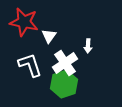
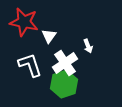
white arrow: rotated 24 degrees counterclockwise
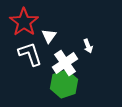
red star: rotated 24 degrees clockwise
white L-shape: moved 11 px up
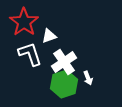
white triangle: rotated 35 degrees clockwise
white arrow: moved 32 px down
white cross: moved 1 px left, 1 px up
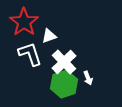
white cross: rotated 10 degrees counterclockwise
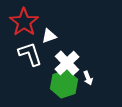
white cross: moved 3 px right, 1 px down
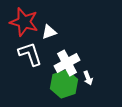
red star: rotated 20 degrees counterclockwise
white triangle: moved 4 px up
white cross: rotated 15 degrees clockwise
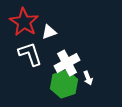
red star: rotated 16 degrees clockwise
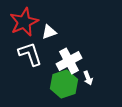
red star: rotated 16 degrees clockwise
white cross: moved 2 px right, 2 px up
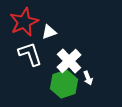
white cross: rotated 15 degrees counterclockwise
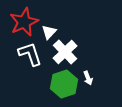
white triangle: rotated 28 degrees counterclockwise
white cross: moved 4 px left, 9 px up
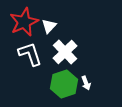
white triangle: moved 6 px up
white arrow: moved 2 px left, 5 px down
